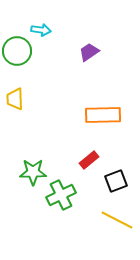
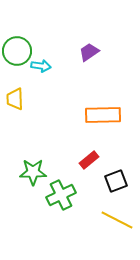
cyan arrow: moved 36 px down
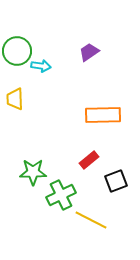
yellow line: moved 26 px left
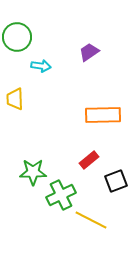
green circle: moved 14 px up
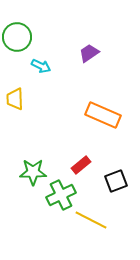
purple trapezoid: moved 1 px down
cyan arrow: rotated 18 degrees clockwise
orange rectangle: rotated 24 degrees clockwise
red rectangle: moved 8 px left, 5 px down
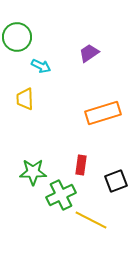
yellow trapezoid: moved 10 px right
orange rectangle: moved 2 px up; rotated 40 degrees counterclockwise
red rectangle: rotated 42 degrees counterclockwise
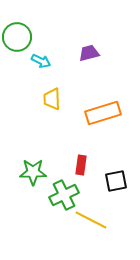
purple trapezoid: rotated 20 degrees clockwise
cyan arrow: moved 5 px up
yellow trapezoid: moved 27 px right
black square: rotated 10 degrees clockwise
green cross: moved 3 px right
